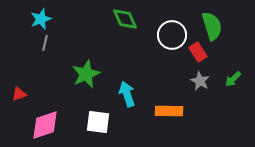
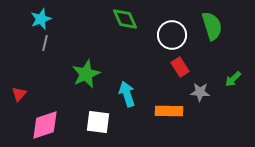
red rectangle: moved 18 px left, 15 px down
gray star: moved 11 px down; rotated 24 degrees counterclockwise
red triangle: rotated 28 degrees counterclockwise
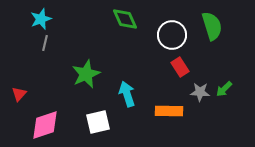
green arrow: moved 9 px left, 10 px down
white square: rotated 20 degrees counterclockwise
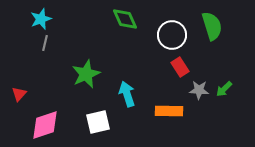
gray star: moved 1 px left, 2 px up
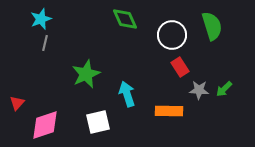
red triangle: moved 2 px left, 9 px down
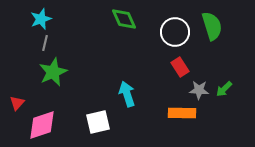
green diamond: moved 1 px left
white circle: moved 3 px right, 3 px up
green star: moved 33 px left, 2 px up
orange rectangle: moved 13 px right, 2 px down
pink diamond: moved 3 px left
